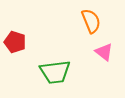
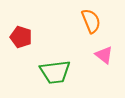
red pentagon: moved 6 px right, 5 px up
pink triangle: moved 3 px down
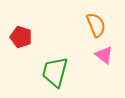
orange semicircle: moved 5 px right, 4 px down
green trapezoid: rotated 112 degrees clockwise
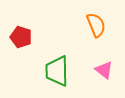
pink triangle: moved 15 px down
green trapezoid: moved 2 px right, 1 px up; rotated 16 degrees counterclockwise
